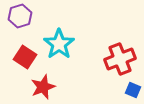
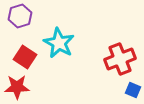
cyan star: moved 1 px up; rotated 8 degrees counterclockwise
red star: moved 26 px left; rotated 20 degrees clockwise
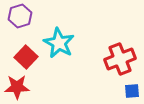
red square: moved 1 px right; rotated 10 degrees clockwise
blue square: moved 1 px left, 1 px down; rotated 28 degrees counterclockwise
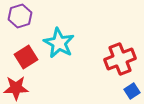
red square: rotated 15 degrees clockwise
red star: moved 1 px left, 1 px down
blue square: rotated 28 degrees counterclockwise
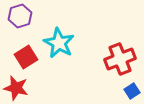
red star: rotated 15 degrees clockwise
